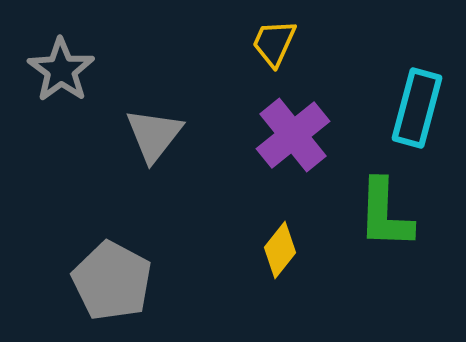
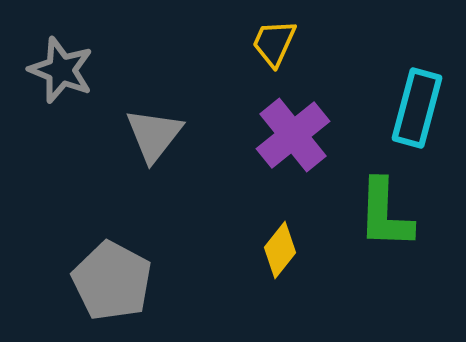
gray star: rotated 14 degrees counterclockwise
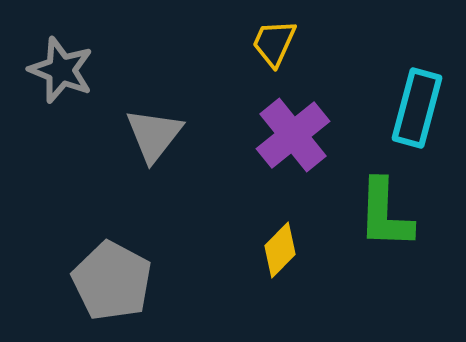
yellow diamond: rotated 6 degrees clockwise
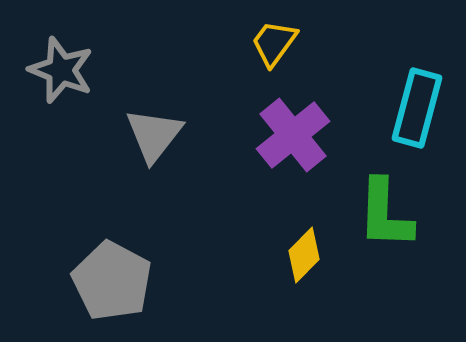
yellow trapezoid: rotated 12 degrees clockwise
yellow diamond: moved 24 px right, 5 px down
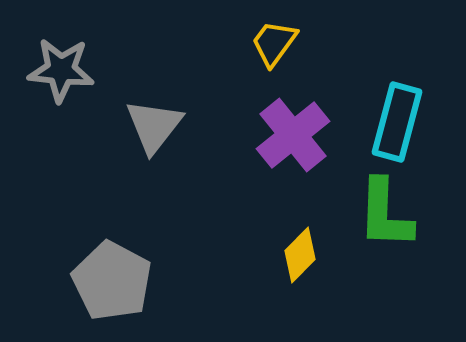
gray star: rotated 16 degrees counterclockwise
cyan rectangle: moved 20 px left, 14 px down
gray triangle: moved 9 px up
yellow diamond: moved 4 px left
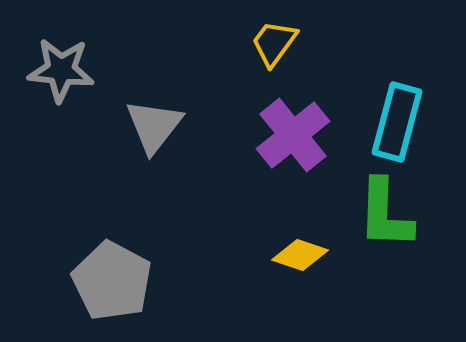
yellow diamond: rotated 64 degrees clockwise
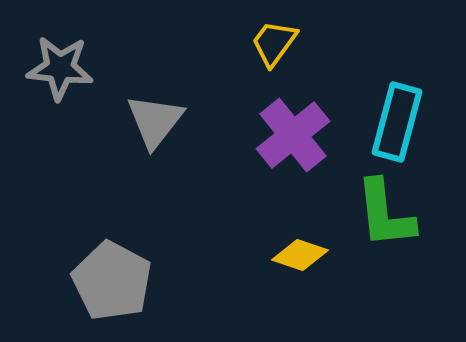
gray star: moved 1 px left, 2 px up
gray triangle: moved 1 px right, 5 px up
green L-shape: rotated 8 degrees counterclockwise
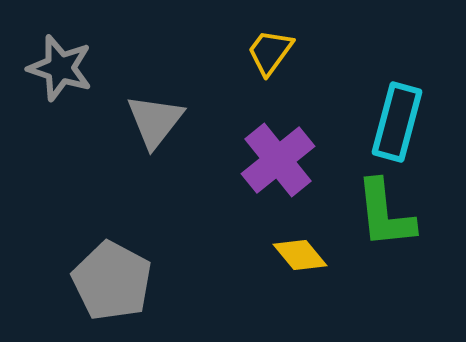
yellow trapezoid: moved 4 px left, 9 px down
gray star: rotated 12 degrees clockwise
purple cross: moved 15 px left, 25 px down
yellow diamond: rotated 32 degrees clockwise
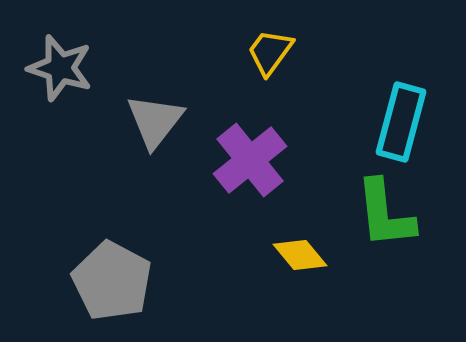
cyan rectangle: moved 4 px right
purple cross: moved 28 px left
